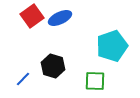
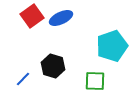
blue ellipse: moved 1 px right
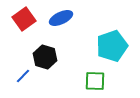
red square: moved 8 px left, 3 px down
black hexagon: moved 8 px left, 9 px up
blue line: moved 3 px up
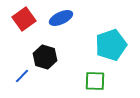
cyan pentagon: moved 1 px left, 1 px up
blue line: moved 1 px left
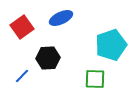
red square: moved 2 px left, 8 px down
black hexagon: moved 3 px right, 1 px down; rotated 20 degrees counterclockwise
green square: moved 2 px up
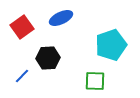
green square: moved 2 px down
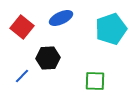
red square: rotated 15 degrees counterclockwise
cyan pentagon: moved 16 px up
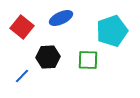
cyan pentagon: moved 1 px right, 2 px down
black hexagon: moved 1 px up
green square: moved 7 px left, 21 px up
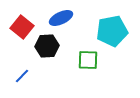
cyan pentagon: rotated 8 degrees clockwise
black hexagon: moved 1 px left, 11 px up
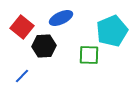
cyan pentagon: rotated 12 degrees counterclockwise
black hexagon: moved 3 px left
green square: moved 1 px right, 5 px up
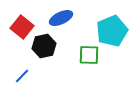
black hexagon: rotated 10 degrees counterclockwise
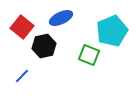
green square: rotated 20 degrees clockwise
